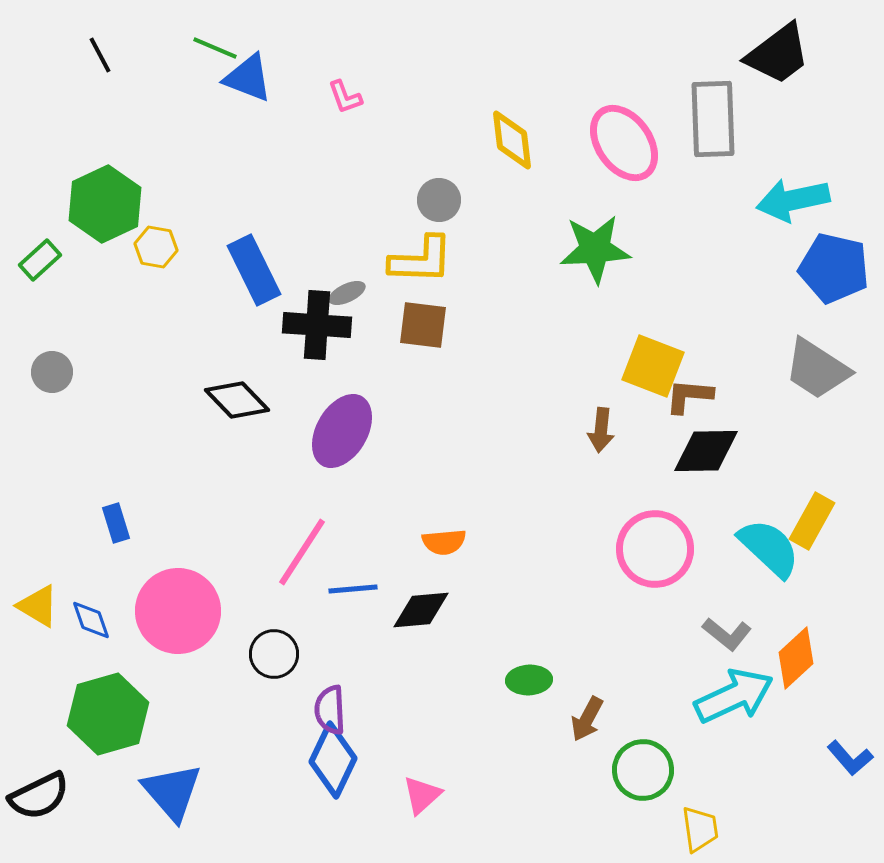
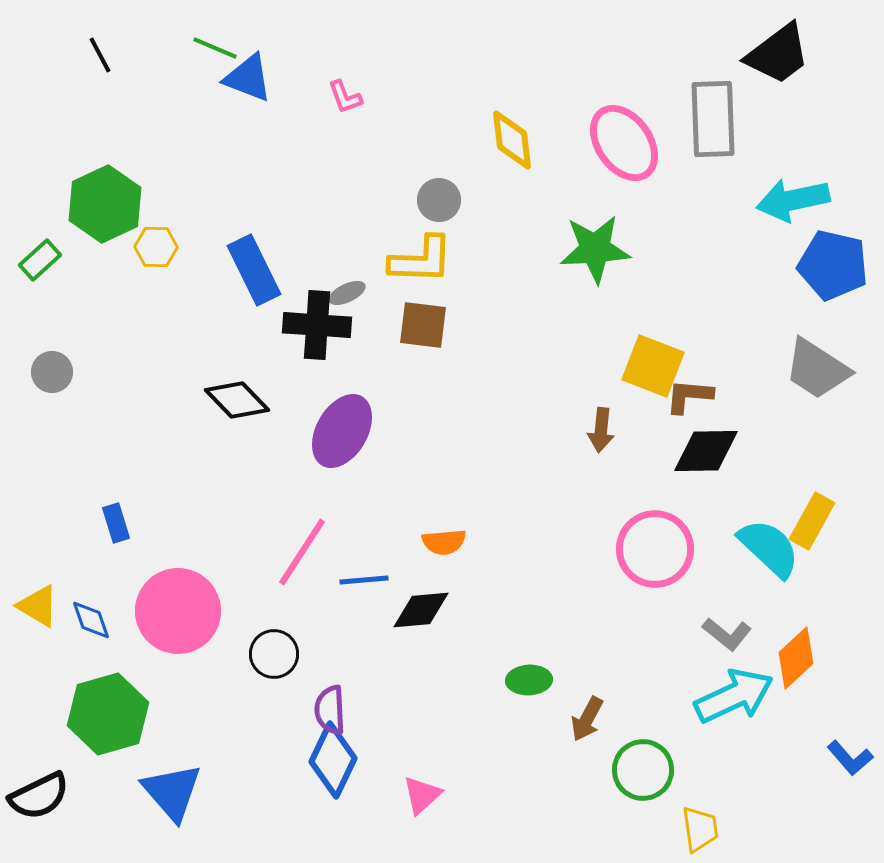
yellow hexagon at (156, 247): rotated 9 degrees counterclockwise
blue pentagon at (834, 268): moved 1 px left, 3 px up
blue line at (353, 589): moved 11 px right, 9 px up
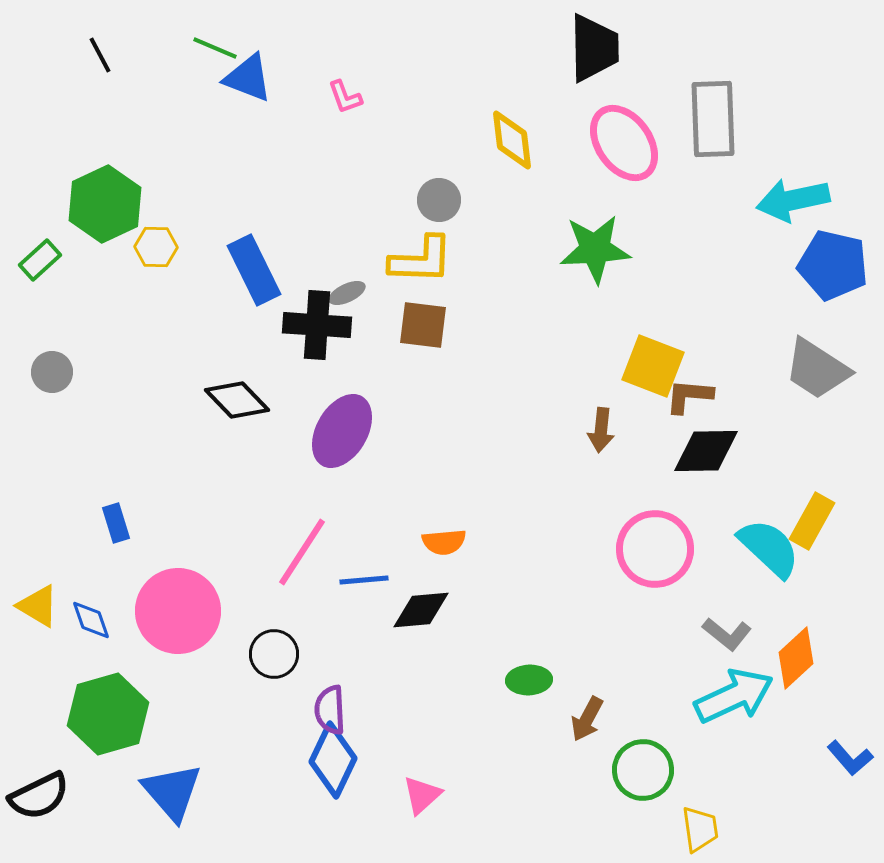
black trapezoid at (778, 54): moved 184 px left, 6 px up; rotated 54 degrees counterclockwise
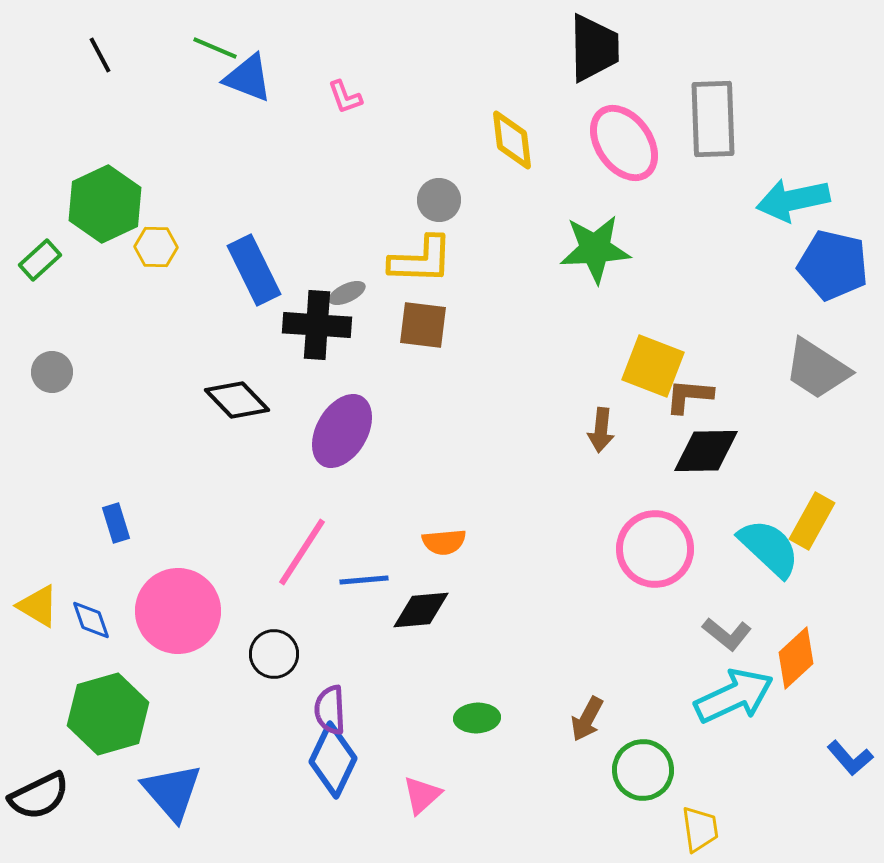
green ellipse at (529, 680): moved 52 px left, 38 px down
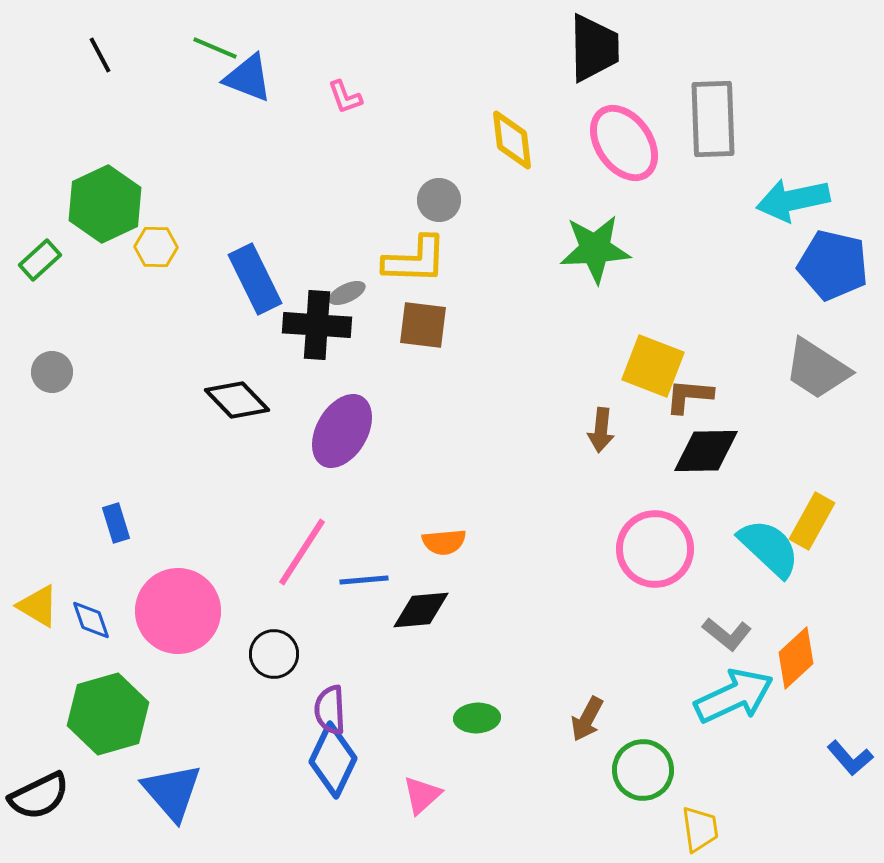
yellow L-shape at (421, 260): moved 6 px left
blue rectangle at (254, 270): moved 1 px right, 9 px down
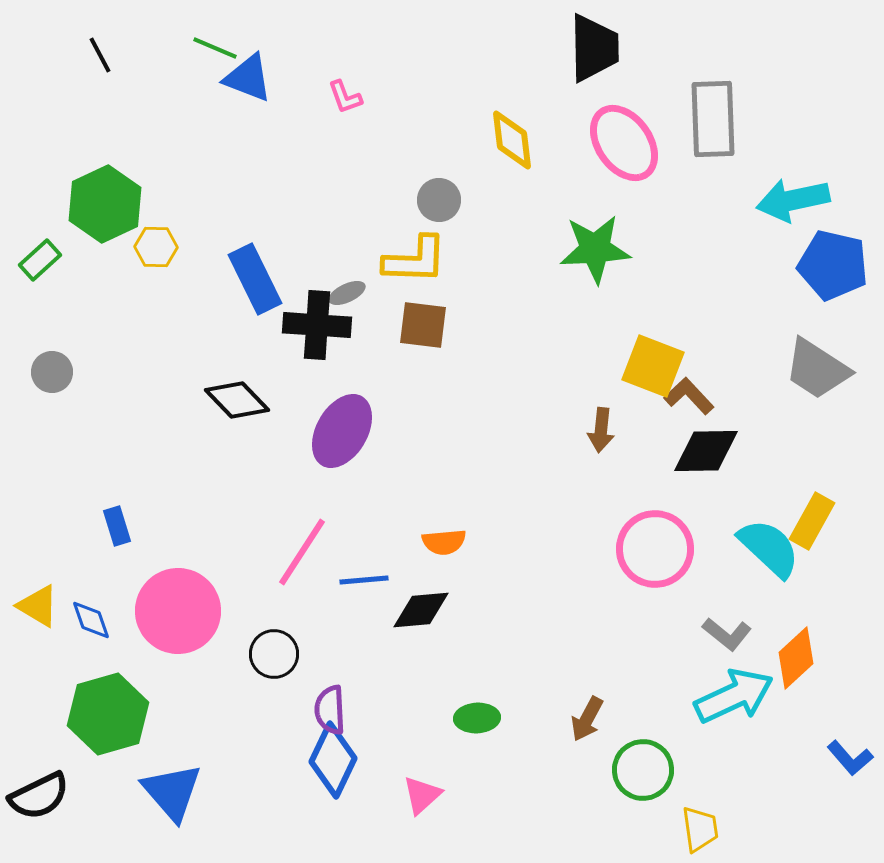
brown L-shape at (689, 396): rotated 42 degrees clockwise
blue rectangle at (116, 523): moved 1 px right, 3 px down
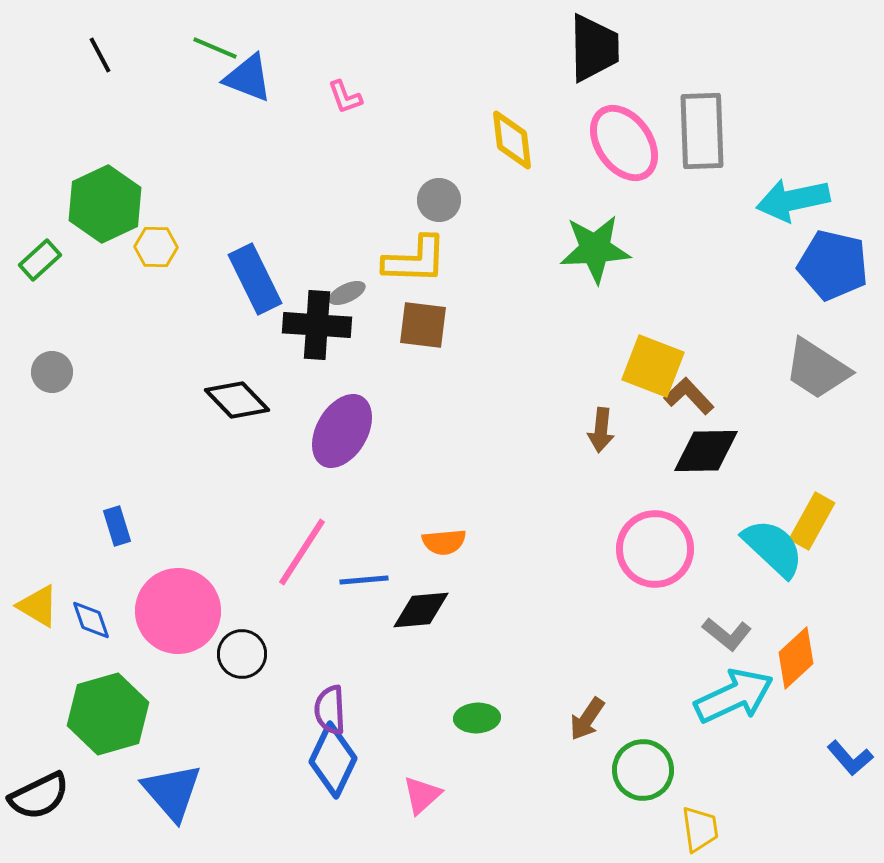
gray rectangle at (713, 119): moved 11 px left, 12 px down
cyan semicircle at (769, 548): moved 4 px right
black circle at (274, 654): moved 32 px left
brown arrow at (587, 719): rotated 6 degrees clockwise
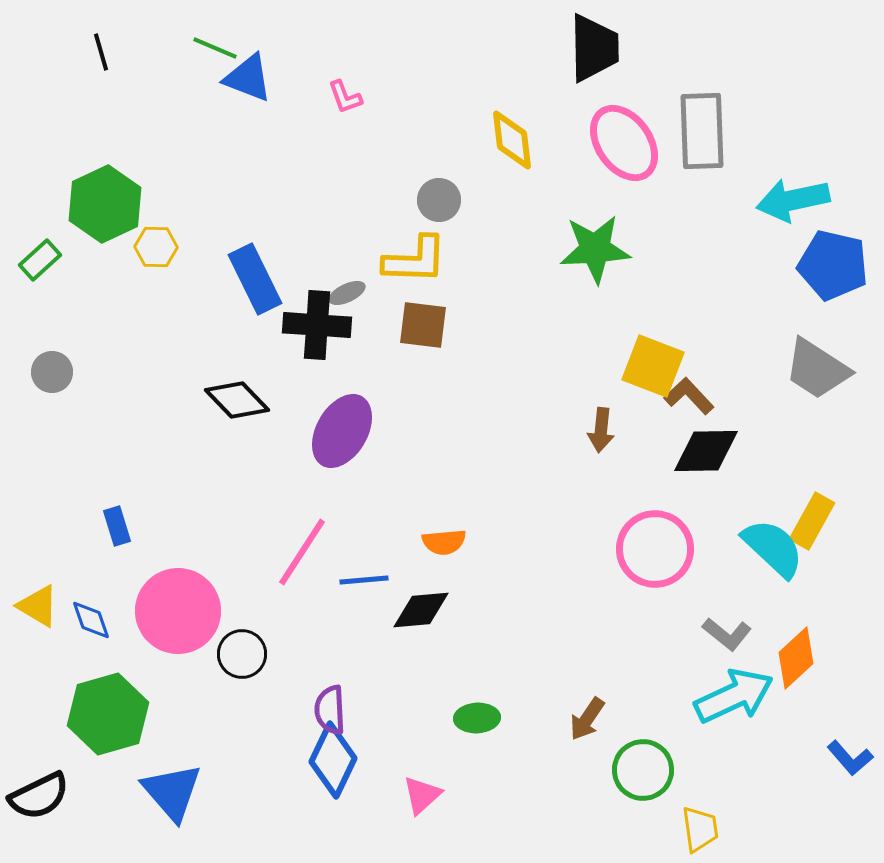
black line at (100, 55): moved 1 px right, 3 px up; rotated 12 degrees clockwise
